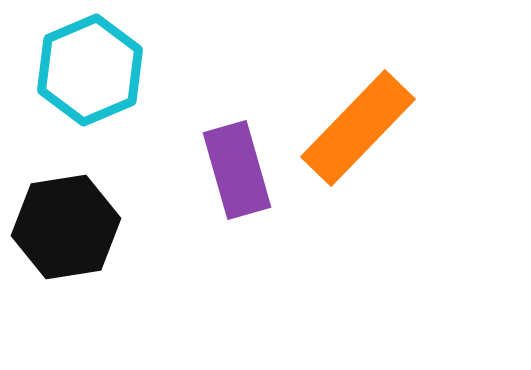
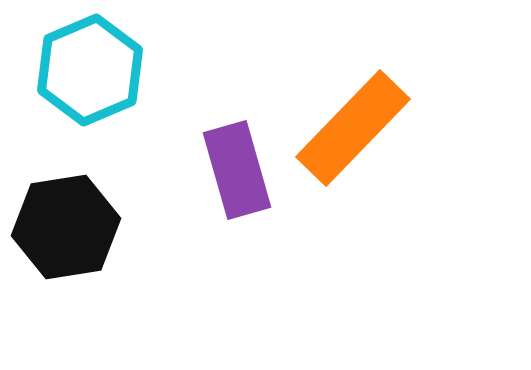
orange rectangle: moved 5 px left
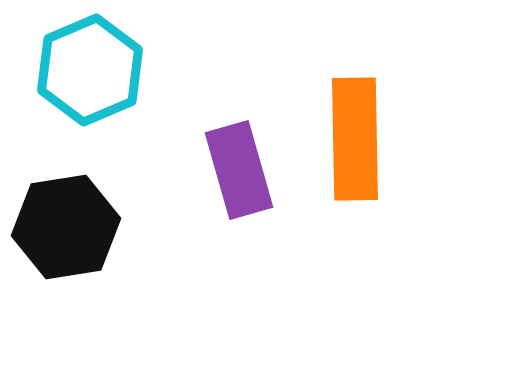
orange rectangle: moved 2 px right, 11 px down; rotated 45 degrees counterclockwise
purple rectangle: moved 2 px right
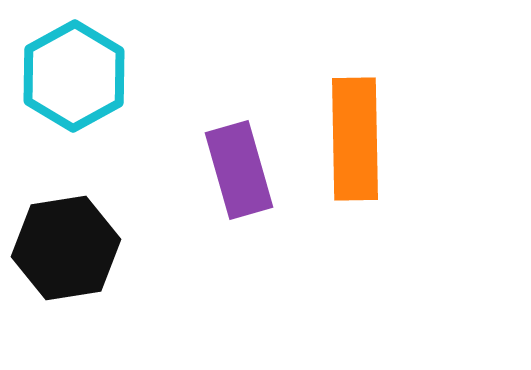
cyan hexagon: moved 16 px left, 6 px down; rotated 6 degrees counterclockwise
black hexagon: moved 21 px down
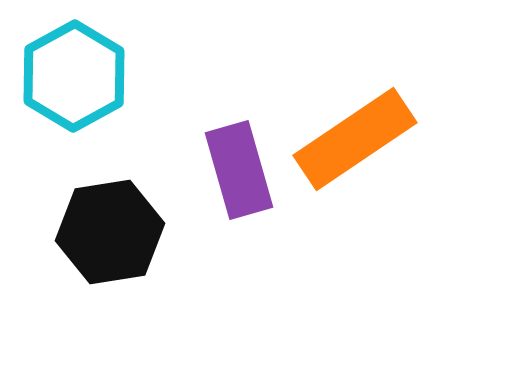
orange rectangle: rotated 57 degrees clockwise
black hexagon: moved 44 px right, 16 px up
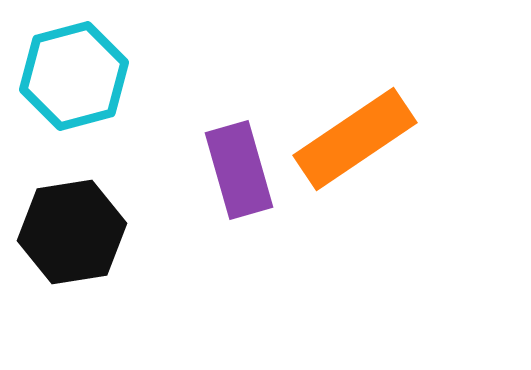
cyan hexagon: rotated 14 degrees clockwise
black hexagon: moved 38 px left
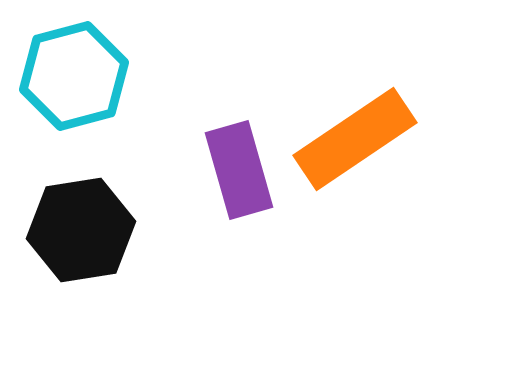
black hexagon: moved 9 px right, 2 px up
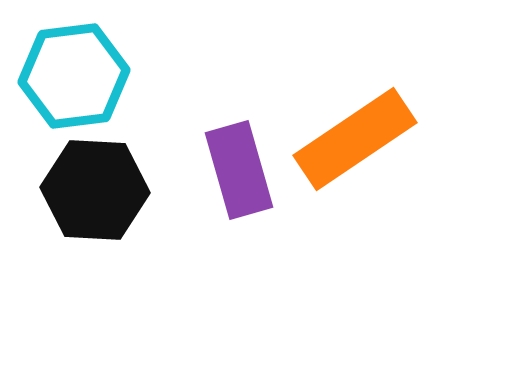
cyan hexagon: rotated 8 degrees clockwise
black hexagon: moved 14 px right, 40 px up; rotated 12 degrees clockwise
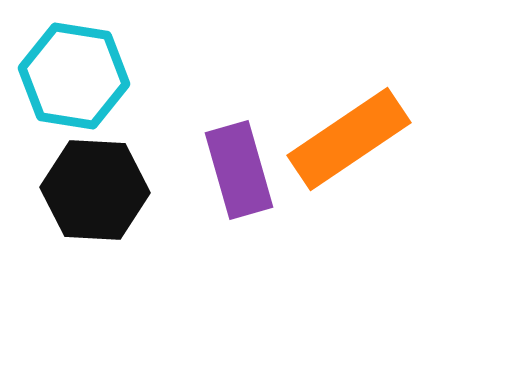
cyan hexagon: rotated 16 degrees clockwise
orange rectangle: moved 6 px left
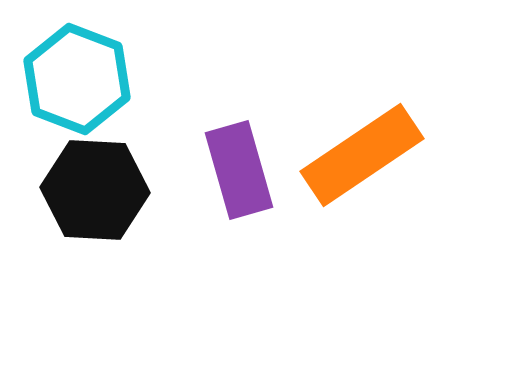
cyan hexagon: moved 3 px right, 3 px down; rotated 12 degrees clockwise
orange rectangle: moved 13 px right, 16 px down
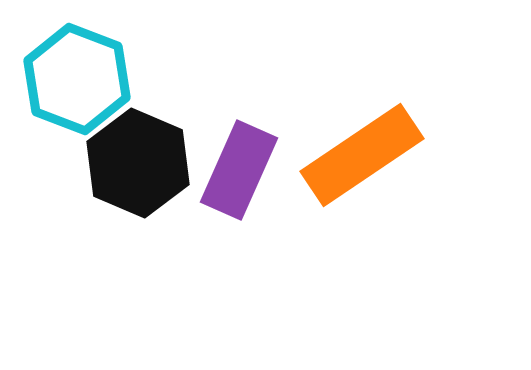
purple rectangle: rotated 40 degrees clockwise
black hexagon: moved 43 px right, 27 px up; rotated 20 degrees clockwise
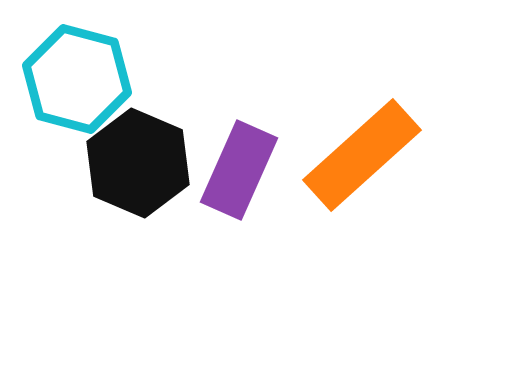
cyan hexagon: rotated 6 degrees counterclockwise
orange rectangle: rotated 8 degrees counterclockwise
